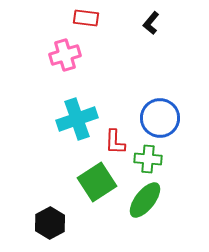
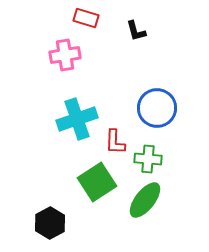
red rectangle: rotated 10 degrees clockwise
black L-shape: moved 15 px left, 8 px down; rotated 55 degrees counterclockwise
pink cross: rotated 8 degrees clockwise
blue circle: moved 3 px left, 10 px up
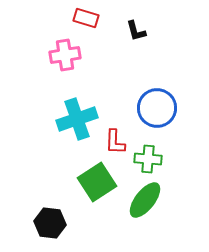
black hexagon: rotated 24 degrees counterclockwise
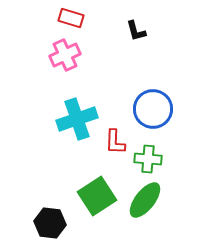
red rectangle: moved 15 px left
pink cross: rotated 16 degrees counterclockwise
blue circle: moved 4 px left, 1 px down
green square: moved 14 px down
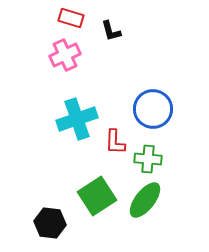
black L-shape: moved 25 px left
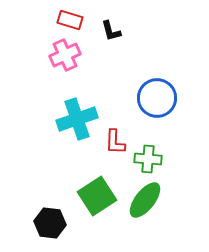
red rectangle: moved 1 px left, 2 px down
blue circle: moved 4 px right, 11 px up
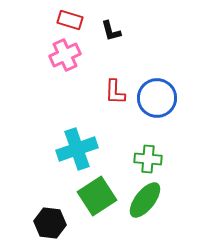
cyan cross: moved 30 px down
red L-shape: moved 50 px up
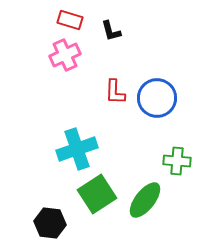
green cross: moved 29 px right, 2 px down
green square: moved 2 px up
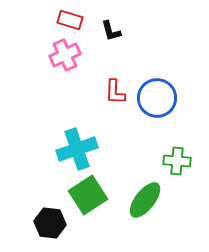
green square: moved 9 px left, 1 px down
